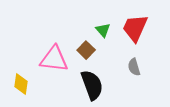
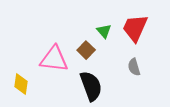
green triangle: moved 1 px right, 1 px down
black semicircle: moved 1 px left, 1 px down
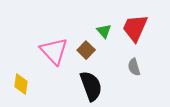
pink triangle: moved 8 px up; rotated 40 degrees clockwise
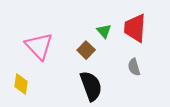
red trapezoid: rotated 20 degrees counterclockwise
pink triangle: moved 15 px left, 5 px up
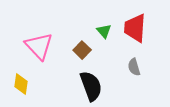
brown square: moved 4 px left
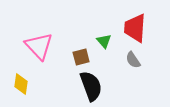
green triangle: moved 10 px down
brown square: moved 1 px left, 7 px down; rotated 30 degrees clockwise
gray semicircle: moved 1 px left, 7 px up; rotated 18 degrees counterclockwise
